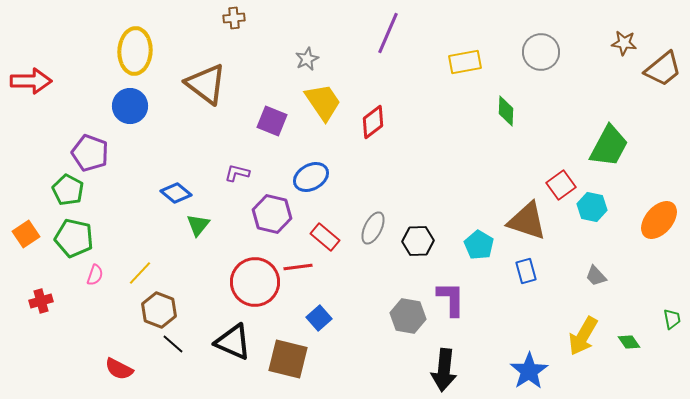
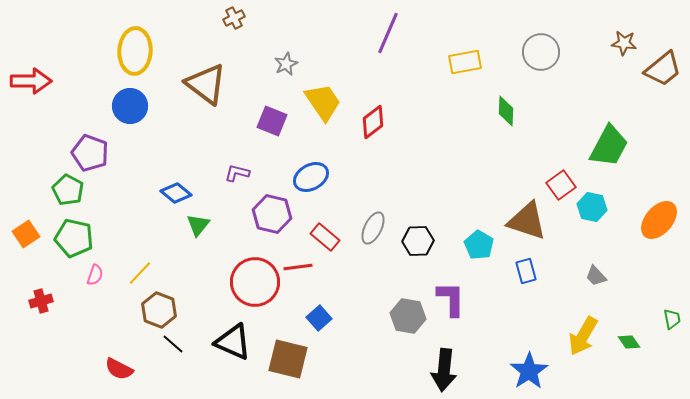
brown cross at (234, 18): rotated 20 degrees counterclockwise
gray star at (307, 59): moved 21 px left, 5 px down
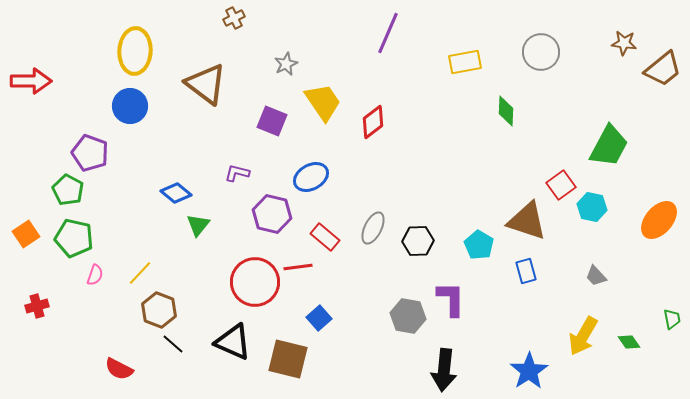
red cross at (41, 301): moved 4 px left, 5 px down
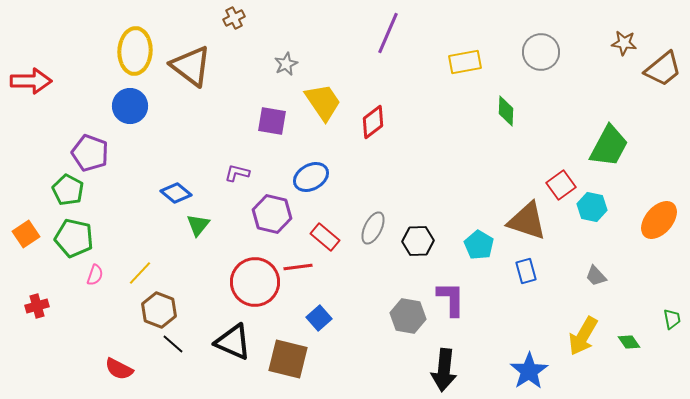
brown triangle at (206, 84): moved 15 px left, 18 px up
purple square at (272, 121): rotated 12 degrees counterclockwise
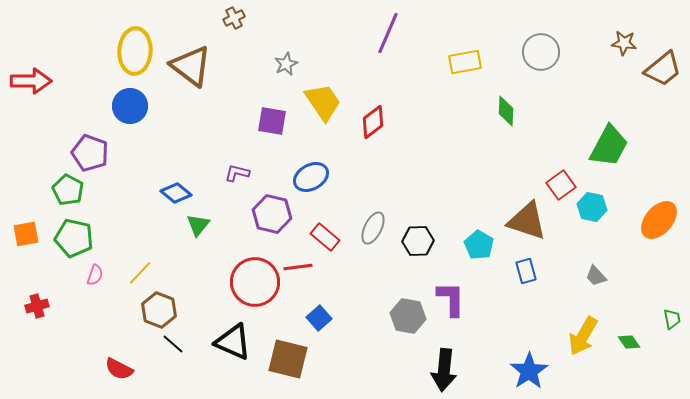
orange square at (26, 234): rotated 24 degrees clockwise
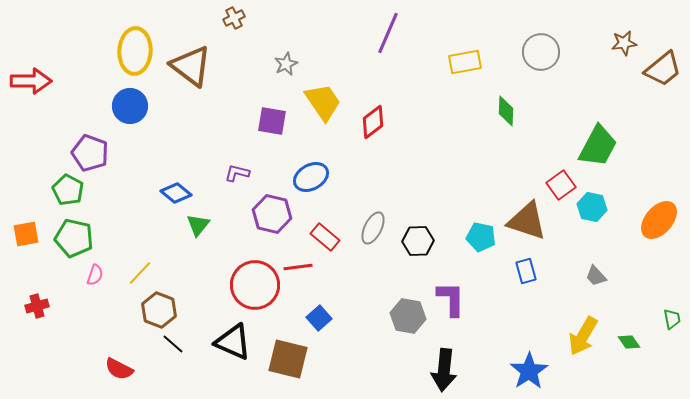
brown star at (624, 43): rotated 15 degrees counterclockwise
green trapezoid at (609, 146): moved 11 px left
cyan pentagon at (479, 245): moved 2 px right, 8 px up; rotated 20 degrees counterclockwise
red circle at (255, 282): moved 3 px down
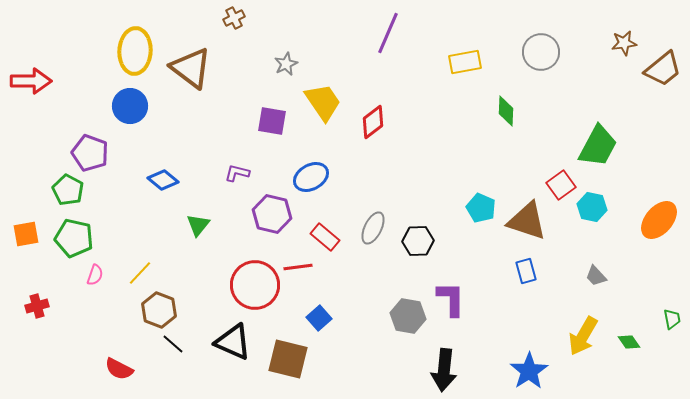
brown triangle at (191, 66): moved 2 px down
blue diamond at (176, 193): moved 13 px left, 13 px up
cyan pentagon at (481, 237): moved 29 px up; rotated 12 degrees clockwise
